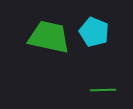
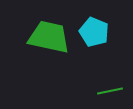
green line: moved 7 px right, 1 px down; rotated 10 degrees counterclockwise
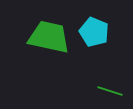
green line: rotated 30 degrees clockwise
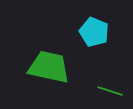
green trapezoid: moved 30 px down
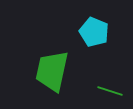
green trapezoid: moved 3 px right, 4 px down; rotated 90 degrees counterclockwise
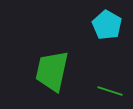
cyan pentagon: moved 13 px right, 7 px up; rotated 8 degrees clockwise
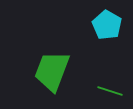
green trapezoid: rotated 9 degrees clockwise
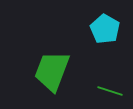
cyan pentagon: moved 2 px left, 4 px down
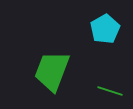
cyan pentagon: rotated 12 degrees clockwise
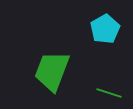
green line: moved 1 px left, 2 px down
